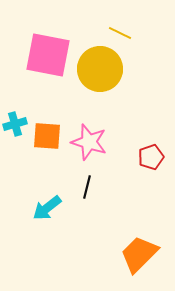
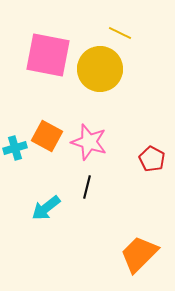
cyan cross: moved 24 px down
orange square: rotated 24 degrees clockwise
red pentagon: moved 1 px right, 2 px down; rotated 25 degrees counterclockwise
cyan arrow: moved 1 px left
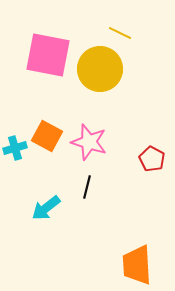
orange trapezoid: moved 2 px left, 11 px down; rotated 48 degrees counterclockwise
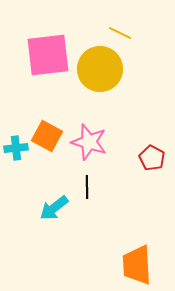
pink square: rotated 18 degrees counterclockwise
cyan cross: moved 1 px right; rotated 10 degrees clockwise
red pentagon: moved 1 px up
black line: rotated 15 degrees counterclockwise
cyan arrow: moved 8 px right
